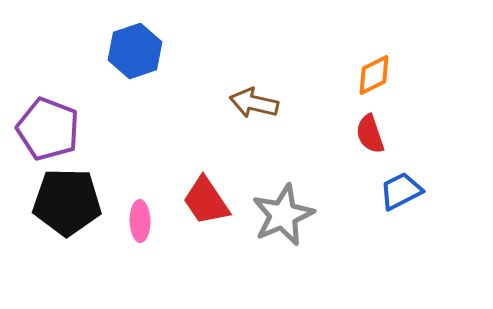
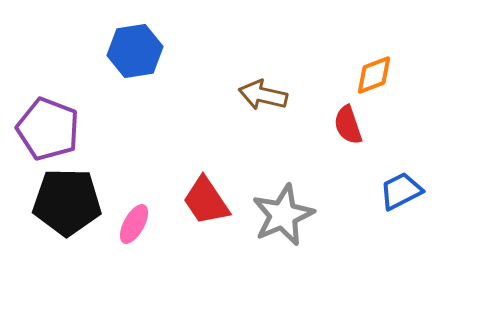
blue hexagon: rotated 10 degrees clockwise
orange diamond: rotated 6 degrees clockwise
brown arrow: moved 9 px right, 8 px up
red semicircle: moved 22 px left, 9 px up
pink ellipse: moved 6 px left, 3 px down; rotated 30 degrees clockwise
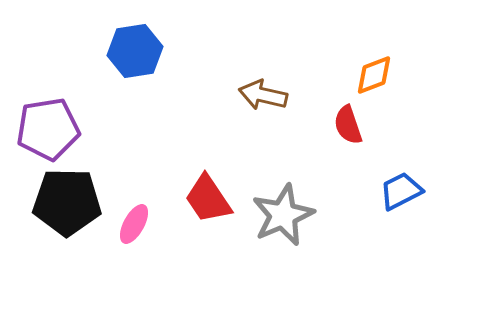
purple pentagon: rotated 30 degrees counterclockwise
red trapezoid: moved 2 px right, 2 px up
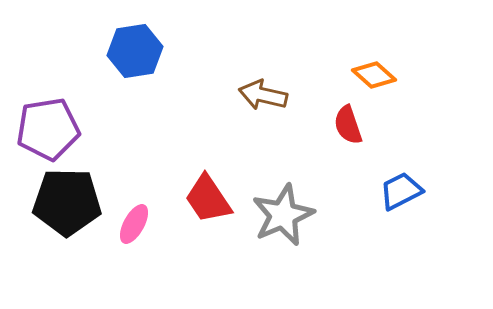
orange diamond: rotated 63 degrees clockwise
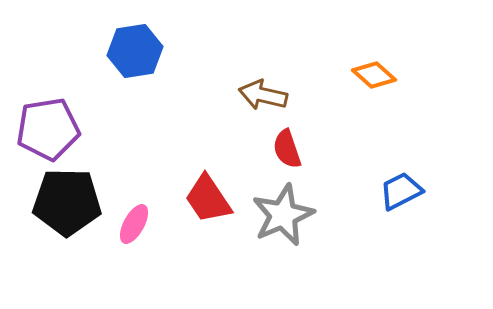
red semicircle: moved 61 px left, 24 px down
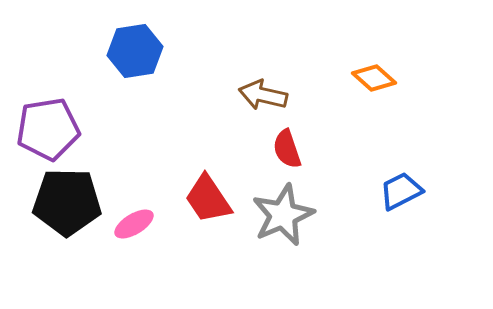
orange diamond: moved 3 px down
pink ellipse: rotated 30 degrees clockwise
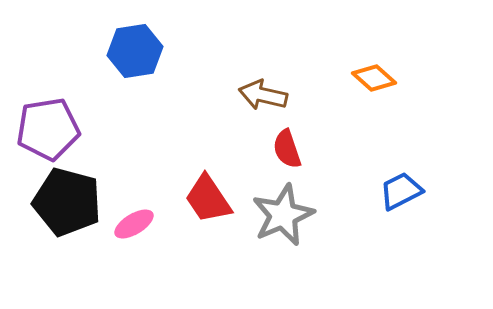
black pentagon: rotated 14 degrees clockwise
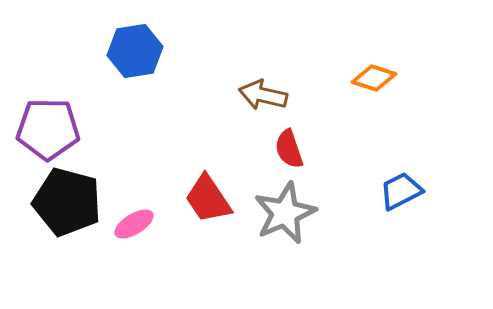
orange diamond: rotated 24 degrees counterclockwise
purple pentagon: rotated 10 degrees clockwise
red semicircle: moved 2 px right
gray star: moved 2 px right, 2 px up
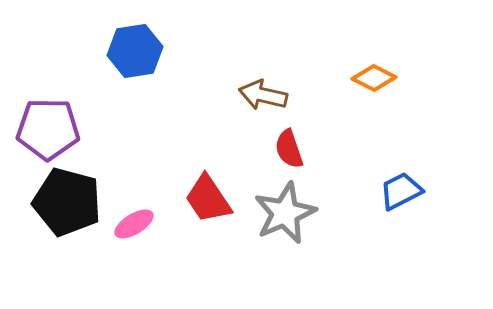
orange diamond: rotated 9 degrees clockwise
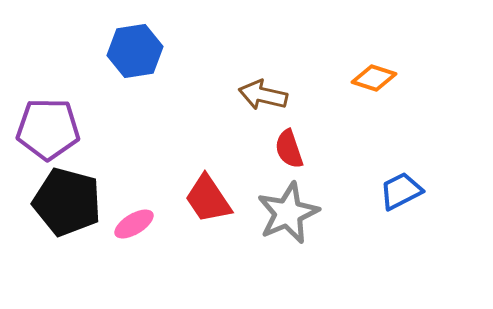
orange diamond: rotated 9 degrees counterclockwise
gray star: moved 3 px right
